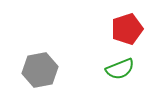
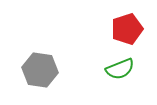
gray hexagon: rotated 20 degrees clockwise
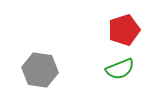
red pentagon: moved 3 px left, 1 px down
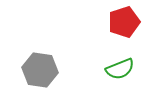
red pentagon: moved 8 px up
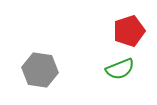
red pentagon: moved 5 px right, 9 px down
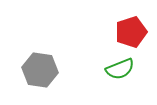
red pentagon: moved 2 px right, 1 px down
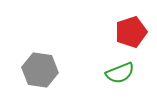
green semicircle: moved 4 px down
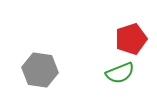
red pentagon: moved 7 px down
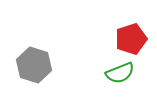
gray hexagon: moved 6 px left, 5 px up; rotated 8 degrees clockwise
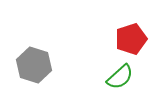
green semicircle: moved 4 px down; rotated 20 degrees counterclockwise
